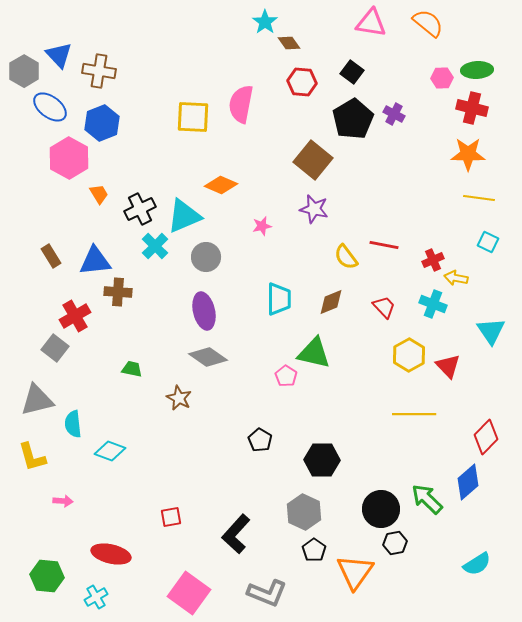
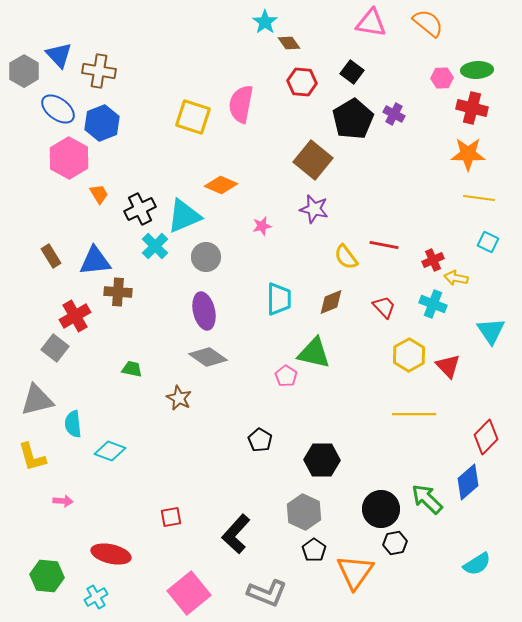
blue ellipse at (50, 107): moved 8 px right, 2 px down
yellow square at (193, 117): rotated 15 degrees clockwise
pink square at (189, 593): rotated 15 degrees clockwise
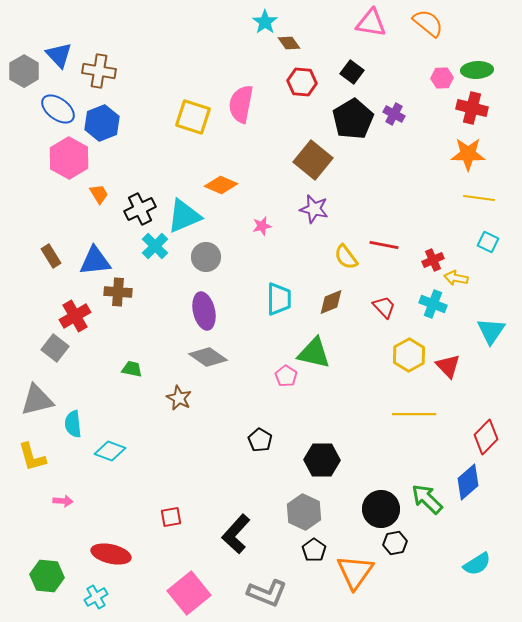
cyan triangle at (491, 331): rotated 8 degrees clockwise
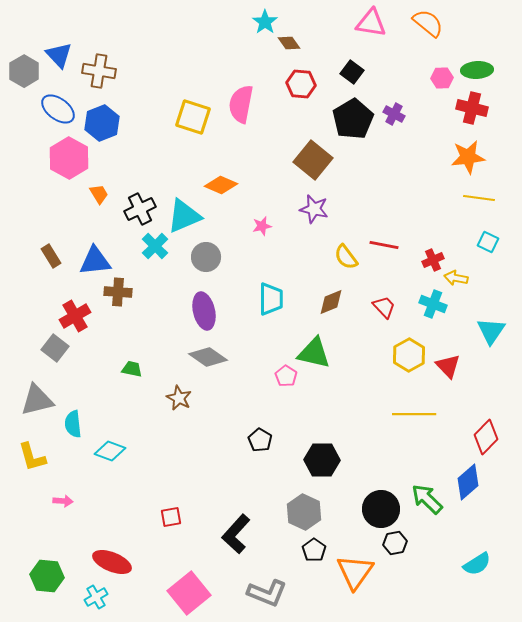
red hexagon at (302, 82): moved 1 px left, 2 px down
orange star at (468, 154): moved 3 px down; rotated 8 degrees counterclockwise
cyan trapezoid at (279, 299): moved 8 px left
red ellipse at (111, 554): moved 1 px right, 8 px down; rotated 9 degrees clockwise
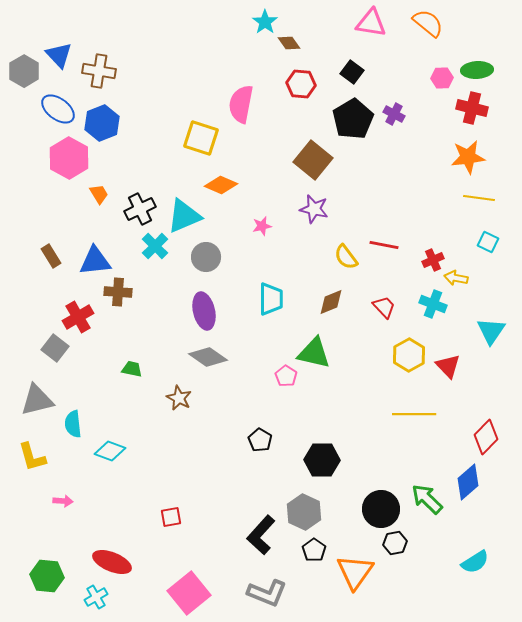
yellow square at (193, 117): moved 8 px right, 21 px down
red cross at (75, 316): moved 3 px right, 1 px down
black L-shape at (236, 534): moved 25 px right, 1 px down
cyan semicircle at (477, 564): moved 2 px left, 2 px up
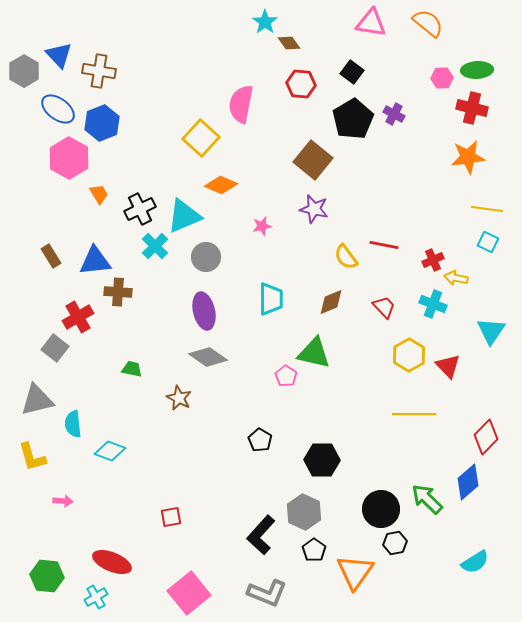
yellow square at (201, 138): rotated 24 degrees clockwise
yellow line at (479, 198): moved 8 px right, 11 px down
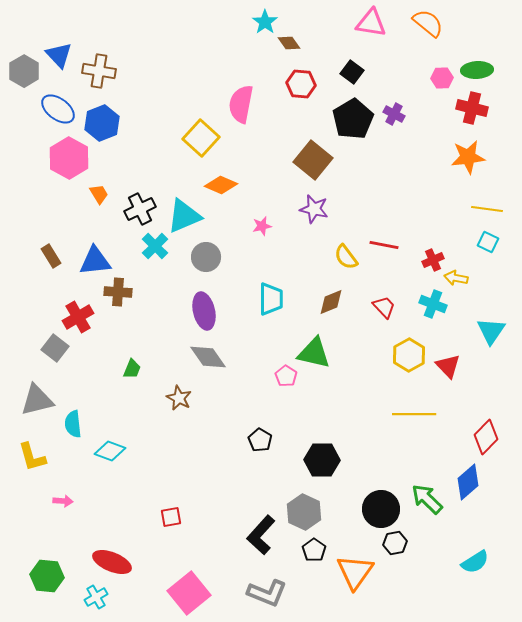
gray diamond at (208, 357): rotated 21 degrees clockwise
green trapezoid at (132, 369): rotated 100 degrees clockwise
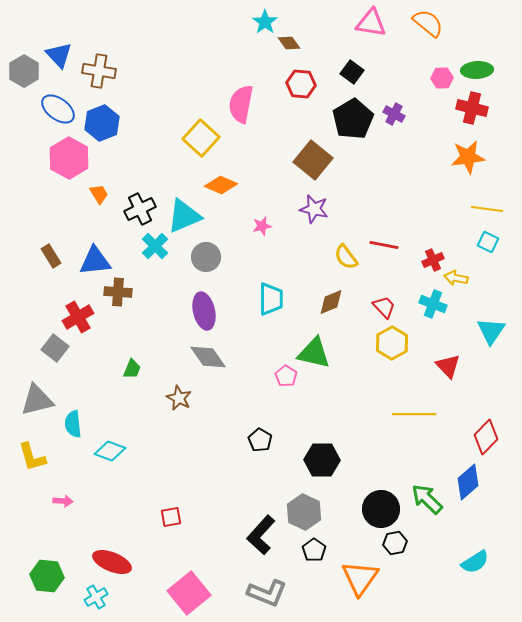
yellow hexagon at (409, 355): moved 17 px left, 12 px up
orange triangle at (355, 572): moved 5 px right, 6 px down
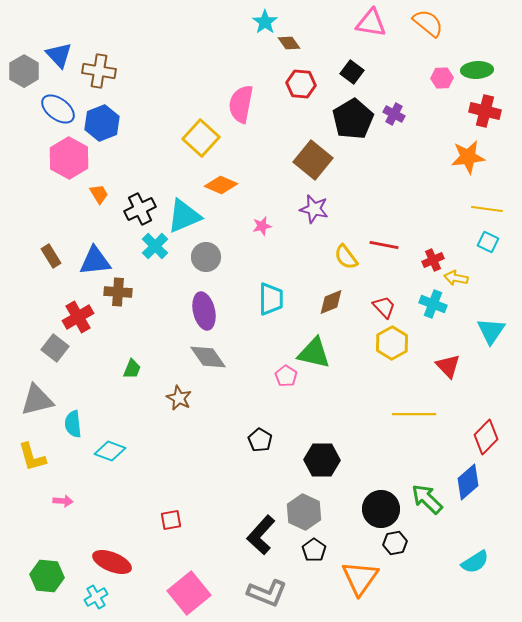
red cross at (472, 108): moved 13 px right, 3 px down
red square at (171, 517): moved 3 px down
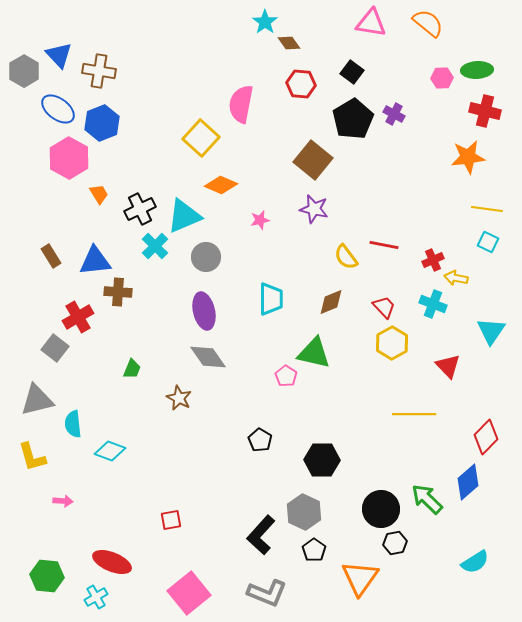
pink star at (262, 226): moved 2 px left, 6 px up
